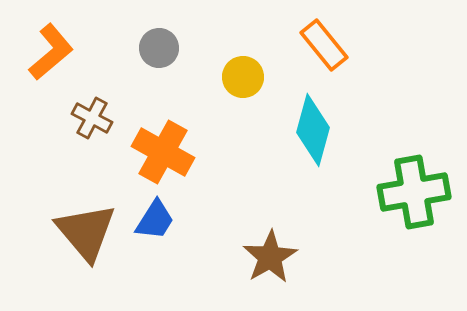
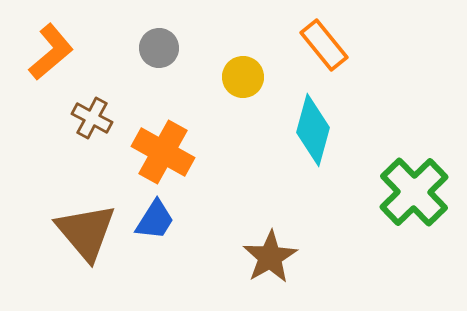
green cross: rotated 34 degrees counterclockwise
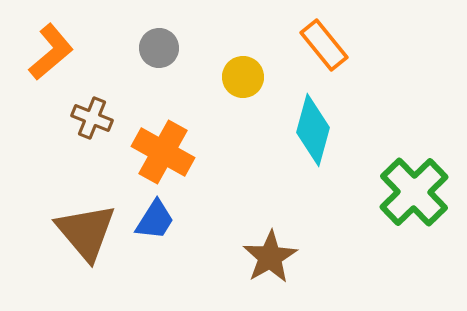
brown cross: rotated 6 degrees counterclockwise
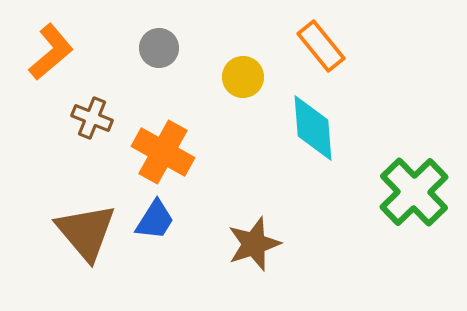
orange rectangle: moved 3 px left, 1 px down
cyan diamond: moved 2 px up; rotated 20 degrees counterclockwise
brown star: moved 16 px left, 13 px up; rotated 12 degrees clockwise
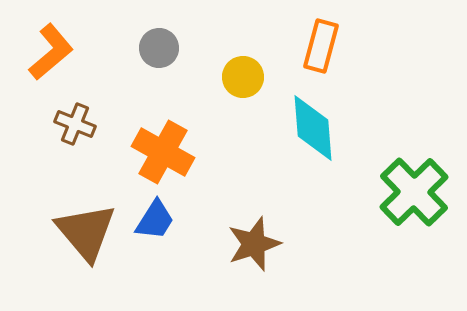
orange rectangle: rotated 54 degrees clockwise
brown cross: moved 17 px left, 6 px down
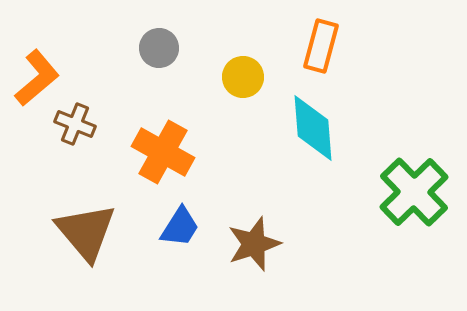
orange L-shape: moved 14 px left, 26 px down
blue trapezoid: moved 25 px right, 7 px down
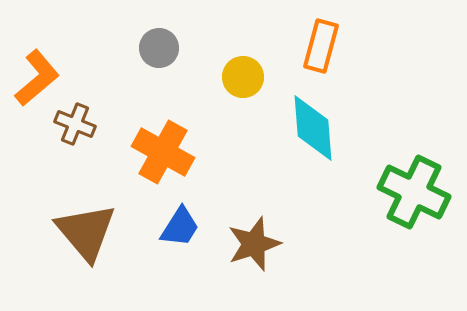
green cross: rotated 20 degrees counterclockwise
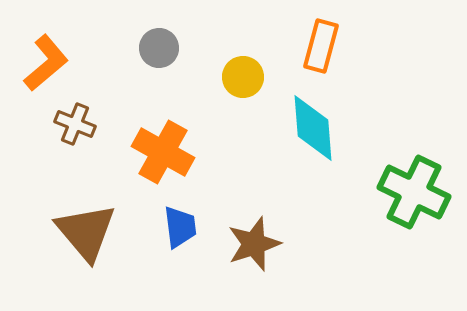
orange L-shape: moved 9 px right, 15 px up
blue trapezoid: rotated 39 degrees counterclockwise
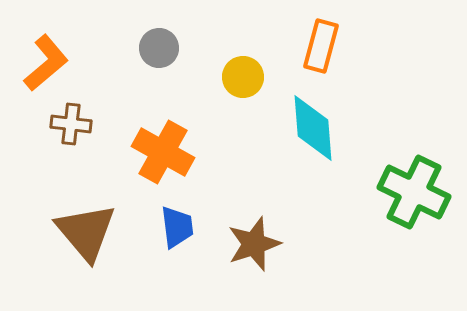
brown cross: moved 4 px left; rotated 15 degrees counterclockwise
blue trapezoid: moved 3 px left
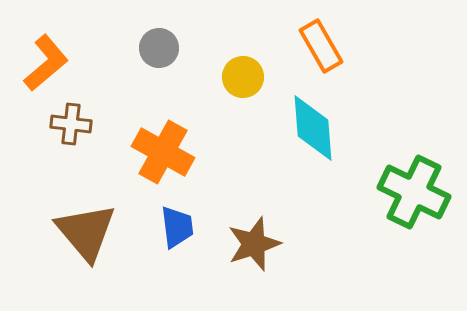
orange rectangle: rotated 45 degrees counterclockwise
